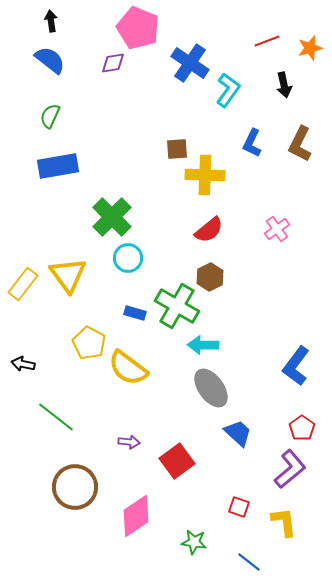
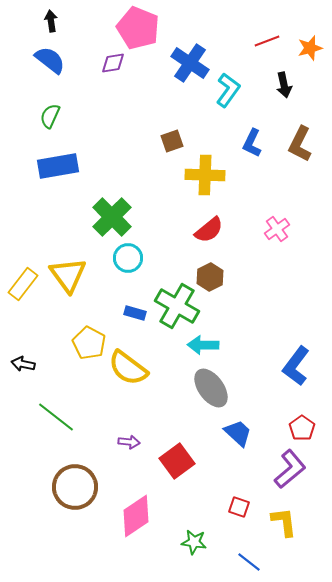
brown square at (177, 149): moved 5 px left, 8 px up; rotated 15 degrees counterclockwise
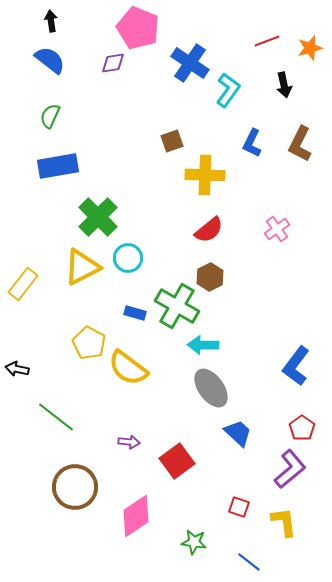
green cross at (112, 217): moved 14 px left
yellow triangle at (68, 275): moved 14 px right, 8 px up; rotated 39 degrees clockwise
black arrow at (23, 364): moved 6 px left, 5 px down
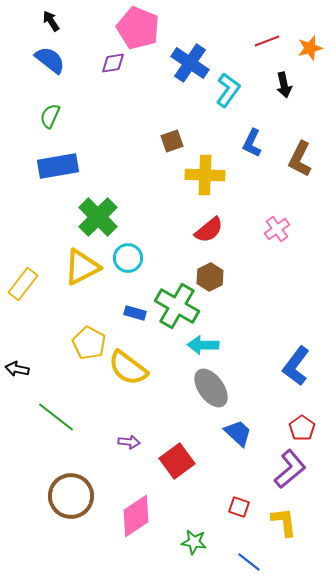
black arrow at (51, 21): rotated 25 degrees counterclockwise
brown L-shape at (300, 144): moved 15 px down
brown circle at (75, 487): moved 4 px left, 9 px down
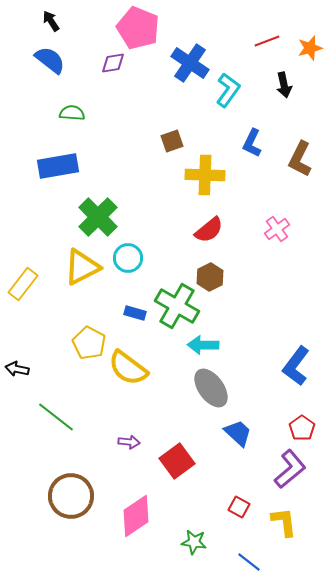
green semicircle at (50, 116): moved 22 px right, 3 px up; rotated 70 degrees clockwise
red square at (239, 507): rotated 10 degrees clockwise
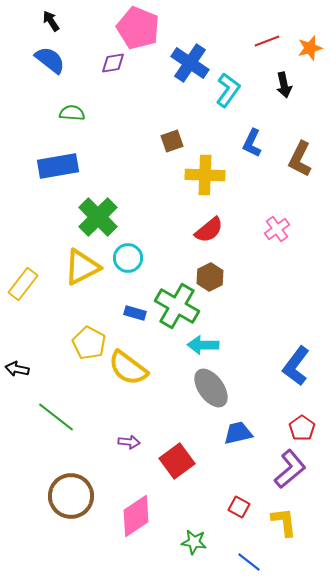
blue trapezoid at (238, 433): rotated 56 degrees counterclockwise
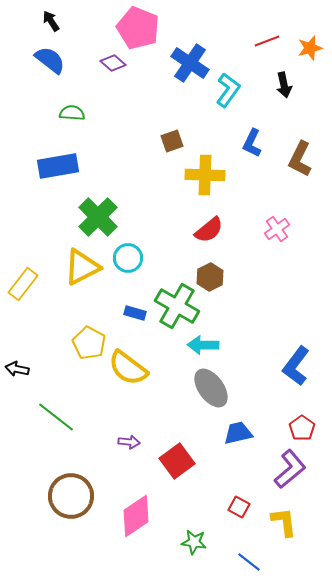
purple diamond at (113, 63): rotated 50 degrees clockwise
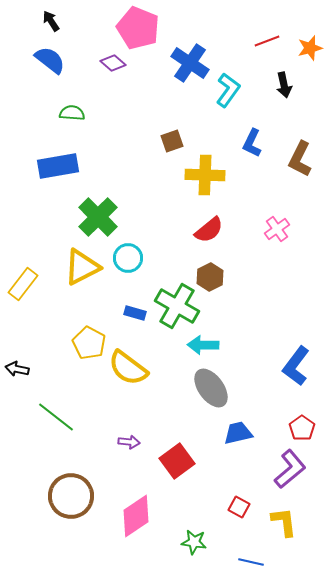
blue line at (249, 562): moved 2 px right; rotated 25 degrees counterclockwise
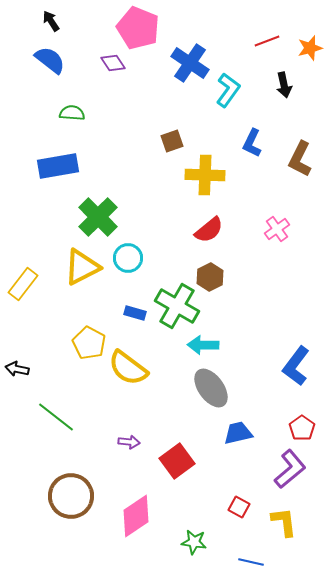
purple diamond at (113, 63): rotated 15 degrees clockwise
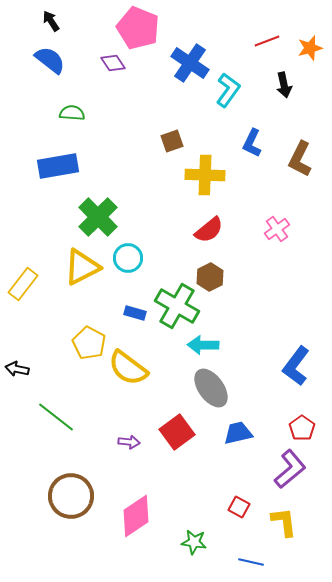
red square at (177, 461): moved 29 px up
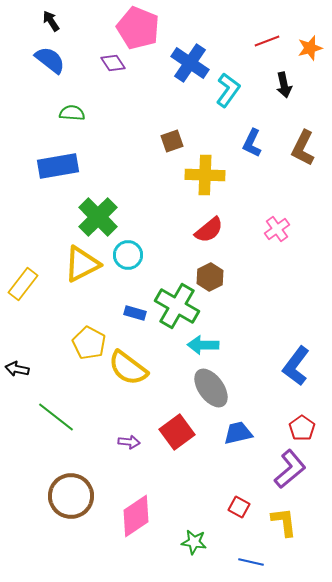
brown L-shape at (300, 159): moved 3 px right, 11 px up
cyan circle at (128, 258): moved 3 px up
yellow triangle at (82, 267): moved 3 px up
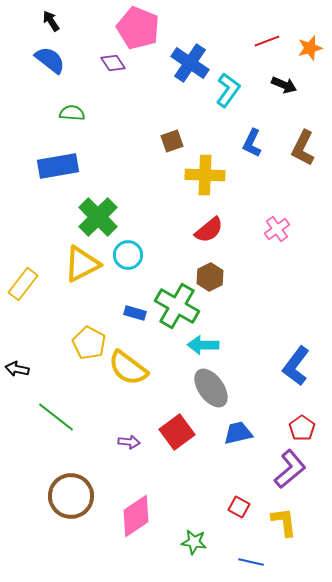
black arrow at (284, 85): rotated 55 degrees counterclockwise
